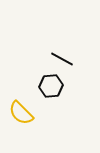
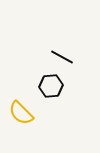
black line: moved 2 px up
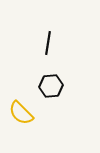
black line: moved 14 px left, 14 px up; rotated 70 degrees clockwise
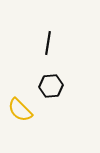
yellow semicircle: moved 1 px left, 3 px up
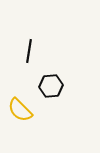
black line: moved 19 px left, 8 px down
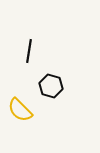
black hexagon: rotated 20 degrees clockwise
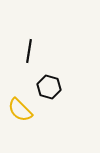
black hexagon: moved 2 px left, 1 px down
